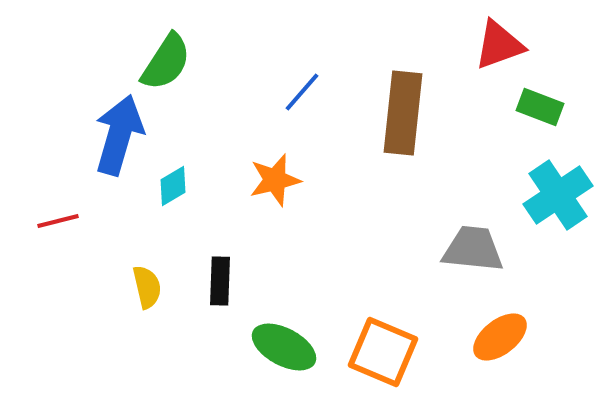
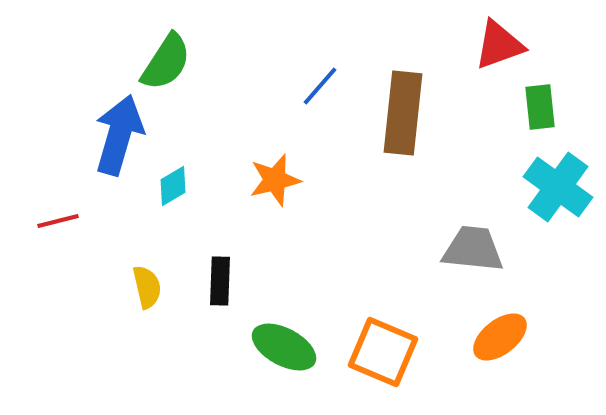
blue line: moved 18 px right, 6 px up
green rectangle: rotated 63 degrees clockwise
cyan cross: moved 8 px up; rotated 20 degrees counterclockwise
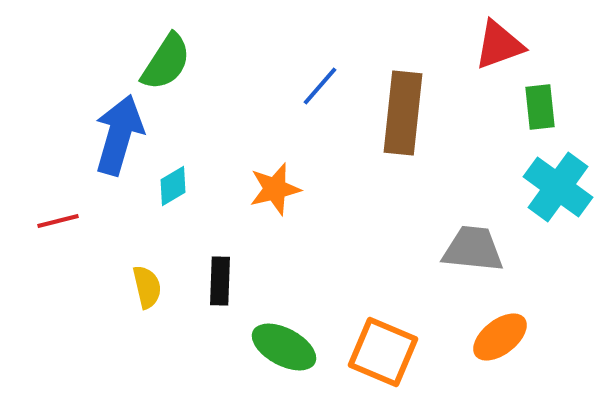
orange star: moved 9 px down
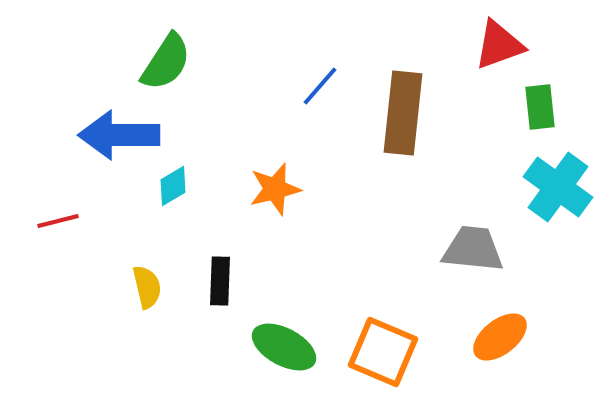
blue arrow: rotated 106 degrees counterclockwise
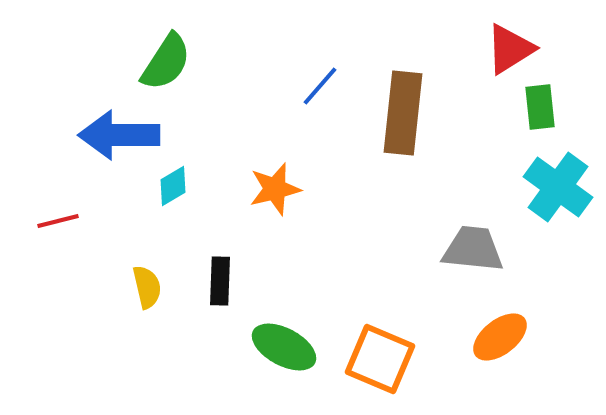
red triangle: moved 11 px right, 4 px down; rotated 12 degrees counterclockwise
orange square: moved 3 px left, 7 px down
